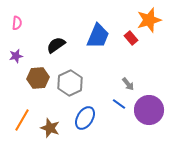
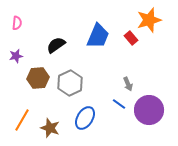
gray arrow: rotated 16 degrees clockwise
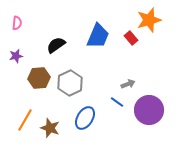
brown hexagon: moved 1 px right
gray arrow: rotated 88 degrees counterclockwise
blue line: moved 2 px left, 2 px up
orange line: moved 3 px right
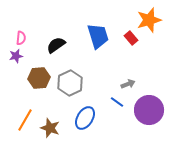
pink semicircle: moved 4 px right, 15 px down
blue trapezoid: rotated 40 degrees counterclockwise
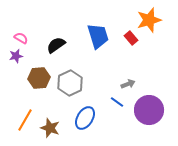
pink semicircle: rotated 64 degrees counterclockwise
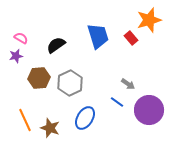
gray arrow: rotated 56 degrees clockwise
orange line: rotated 55 degrees counterclockwise
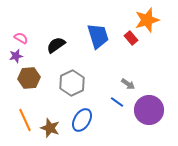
orange star: moved 2 px left
brown hexagon: moved 10 px left
gray hexagon: moved 2 px right
blue ellipse: moved 3 px left, 2 px down
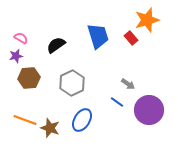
orange line: rotated 45 degrees counterclockwise
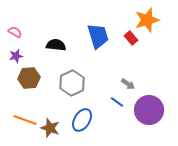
pink semicircle: moved 6 px left, 6 px up
black semicircle: rotated 42 degrees clockwise
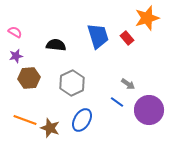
orange star: moved 2 px up
red rectangle: moved 4 px left
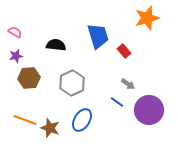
red rectangle: moved 3 px left, 13 px down
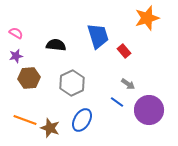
pink semicircle: moved 1 px right, 1 px down
